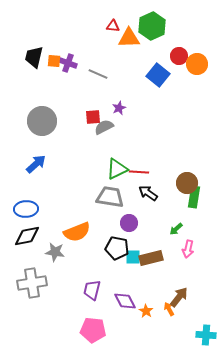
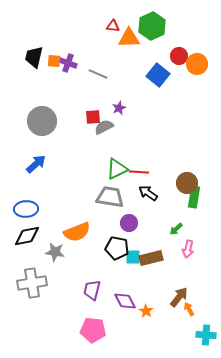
orange arrow: moved 20 px right
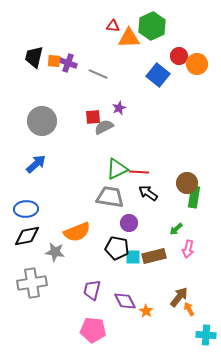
brown rectangle: moved 3 px right, 2 px up
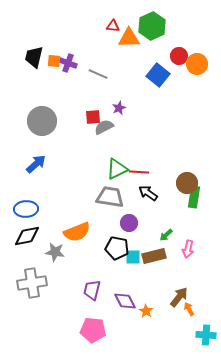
green arrow: moved 10 px left, 6 px down
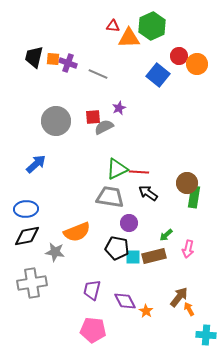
orange square: moved 1 px left, 2 px up
gray circle: moved 14 px right
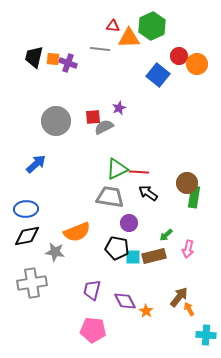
gray line: moved 2 px right, 25 px up; rotated 18 degrees counterclockwise
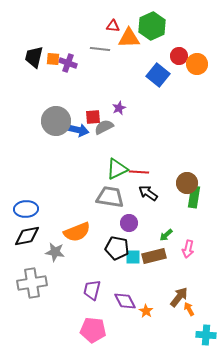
blue arrow: moved 42 px right, 34 px up; rotated 55 degrees clockwise
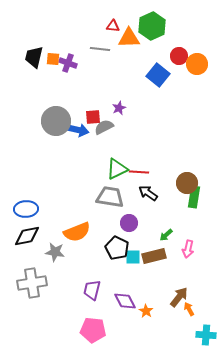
black pentagon: rotated 15 degrees clockwise
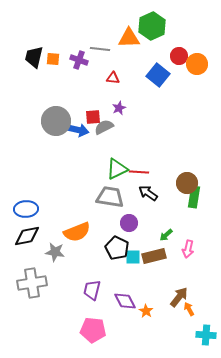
red triangle: moved 52 px down
purple cross: moved 11 px right, 3 px up
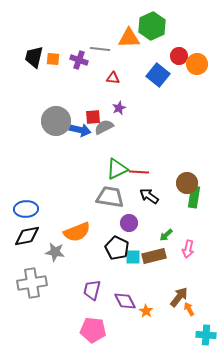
blue arrow: moved 2 px right
black arrow: moved 1 px right, 3 px down
